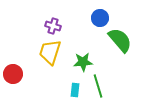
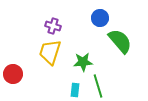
green semicircle: moved 1 px down
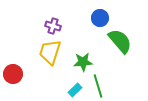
cyan rectangle: rotated 40 degrees clockwise
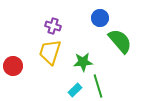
red circle: moved 8 px up
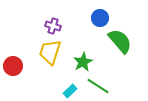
green star: rotated 24 degrees counterclockwise
green line: rotated 40 degrees counterclockwise
cyan rectangle: moved 5 px left, 1 px down
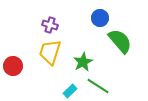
purple cross: moved 3 px left, 1 px up
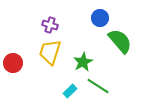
red circle: moved 3 px up
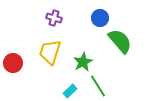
purple cross: moved 4 px right, 7 px up
green line: rotated 25 degrees clockwise
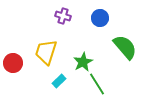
purple cross: moved 9 px right, 2 px up
green semicircle: moved 5 px right, 6 px down
yellow trapezoid: moved 4 px left
green line: moved 1 px left, 2 px up
cyan rectangle: moved 11 px left, 10 px up
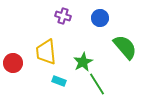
yellow trapezoid: rotated 24 degrees counterclockwise
cyan rectangle: rotated 64 degrees clockwise
